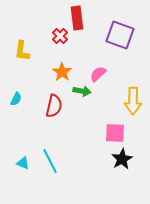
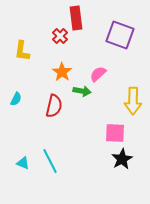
red rectangle: moved 1 px left
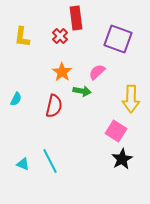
purple square: moved 2 px left, 4 px down
yellow L-shape: moved 14 px up
pink semicircle: moved 1 px left, 2 px up
yellow arrow: moved 2 px left, 2 px up
pink square: moved 1 px right, 2 px up; rotated 30 degrees clockwise
cyan triangle: moved 1 px down
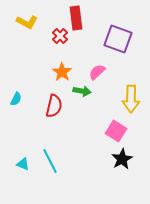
yellow L-shape: moved 5 px right, 15 px up; rotated 70 degrees counterclockwise
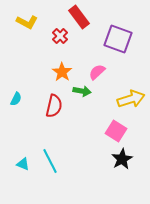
red rectangle: moved 3 px right, 1 px up; rotated 30 degrees counterclockwise
yellow arrow: rotated 108 degrees counterclockwise
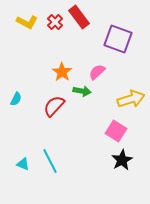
red cross: moved 5 px left, 14 px up
red semicircle: rotated 150 degrees counterclockwise
black star: moved 1 px down
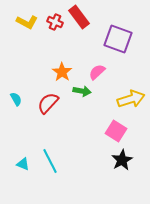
red cross: rotated 21 degrees counterclockwise
cyan semicircle: rotated 56 degrees counterclockwise
red semicircle: moved 6 px left, 3 px up
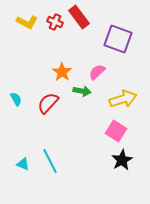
yellow arrow: moved 8 px left
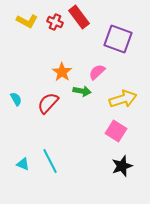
yellow L-shape: moved 1 px up
black star: moved 6 px down; rotated 10 degrees clockwise
